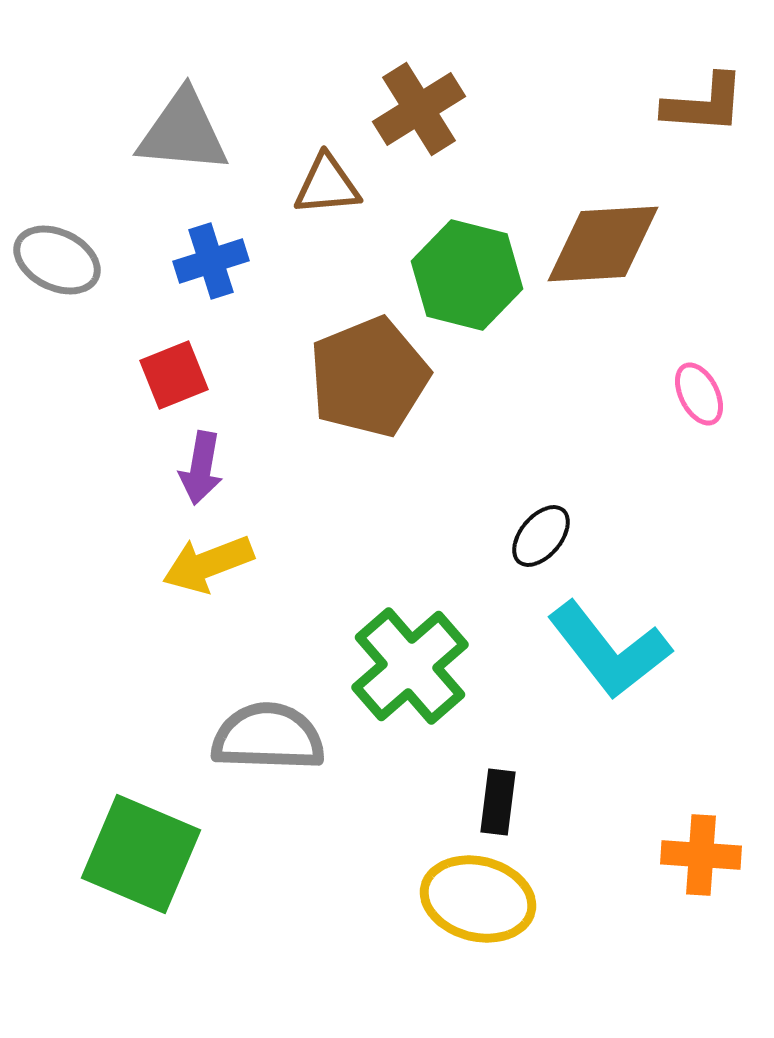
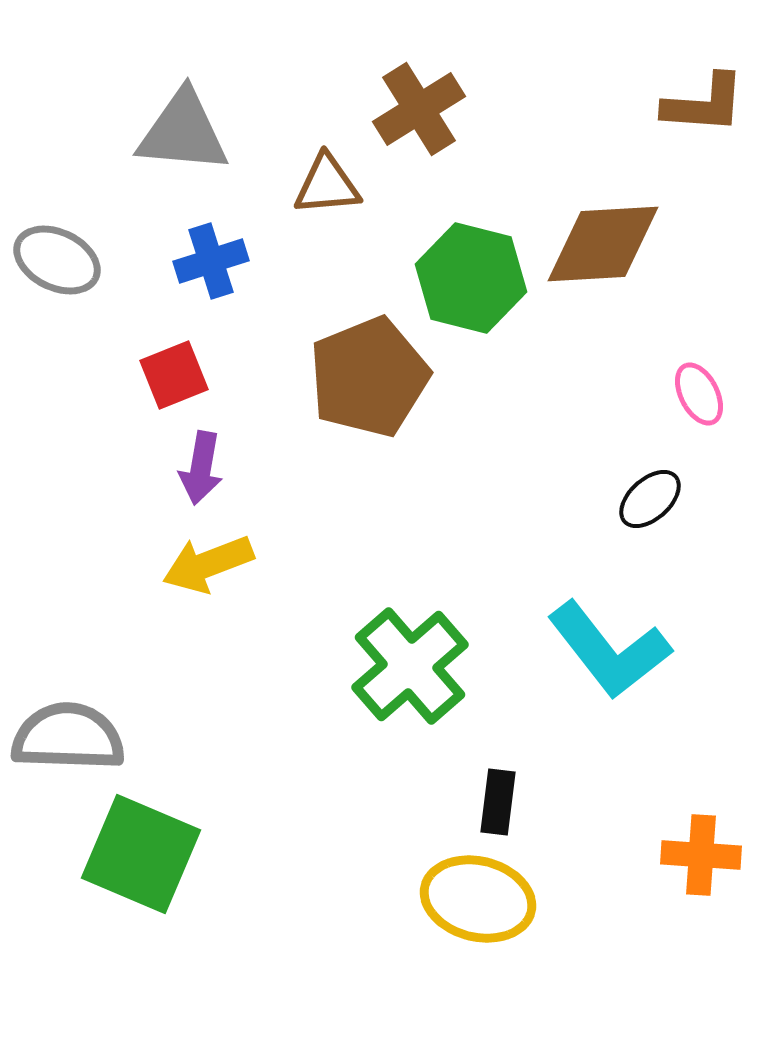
green hexagon: moved 4 px right, 3 px down
black ellipse: moved 109 px right, 37 px up; rotated 8 degrees clockwise
gray semicircle: moved 200 px left
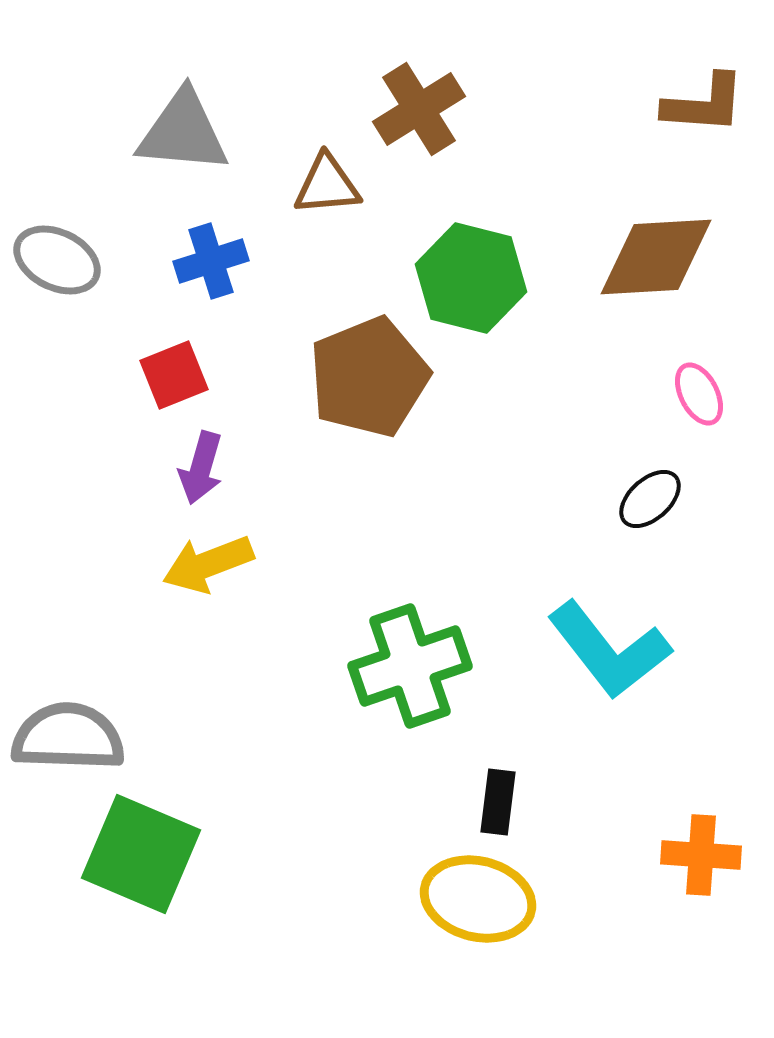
brown diamond: moved 53 px right, 13 px down
purple arrow: rotated 6 degrees clockwise
green cross: rotated 22 degrees clockwise
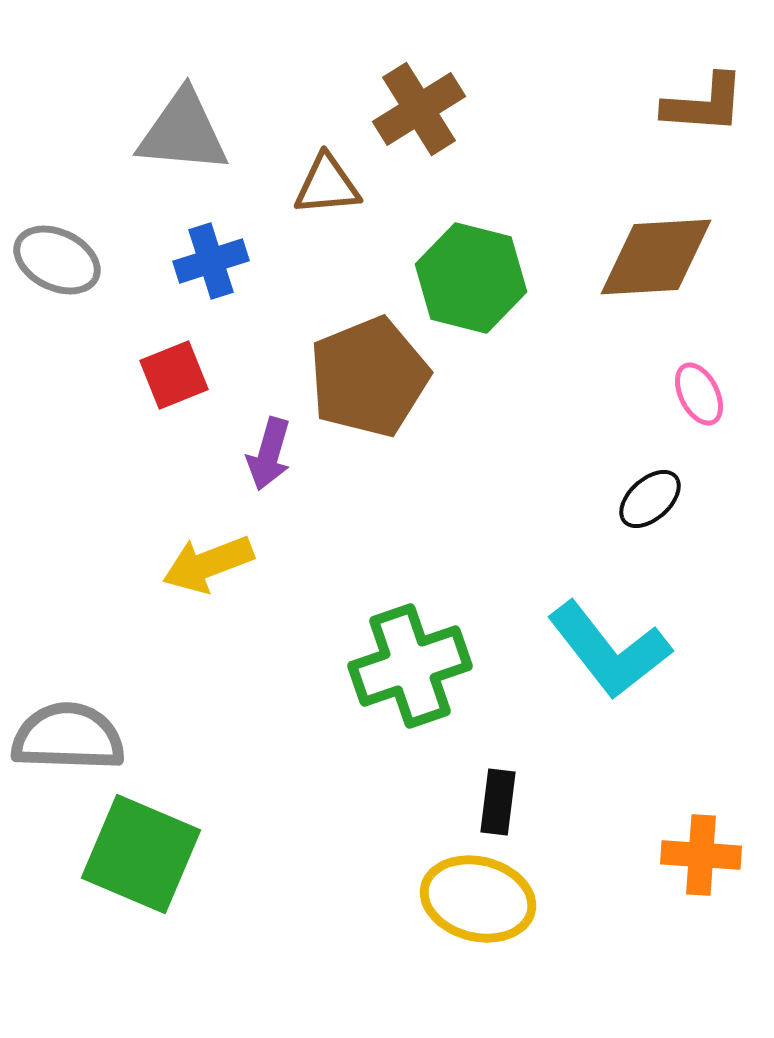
purple arrow: moved 68 px right, 14 px up
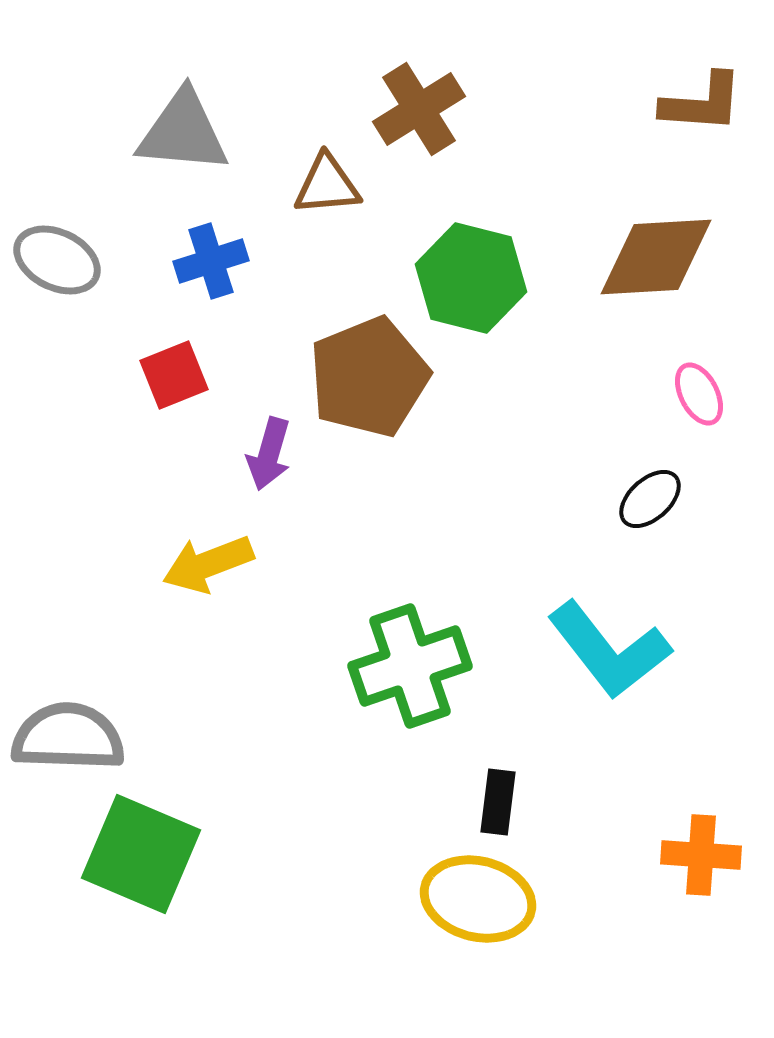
brown L-shape: moved 2 px left, 1 px up
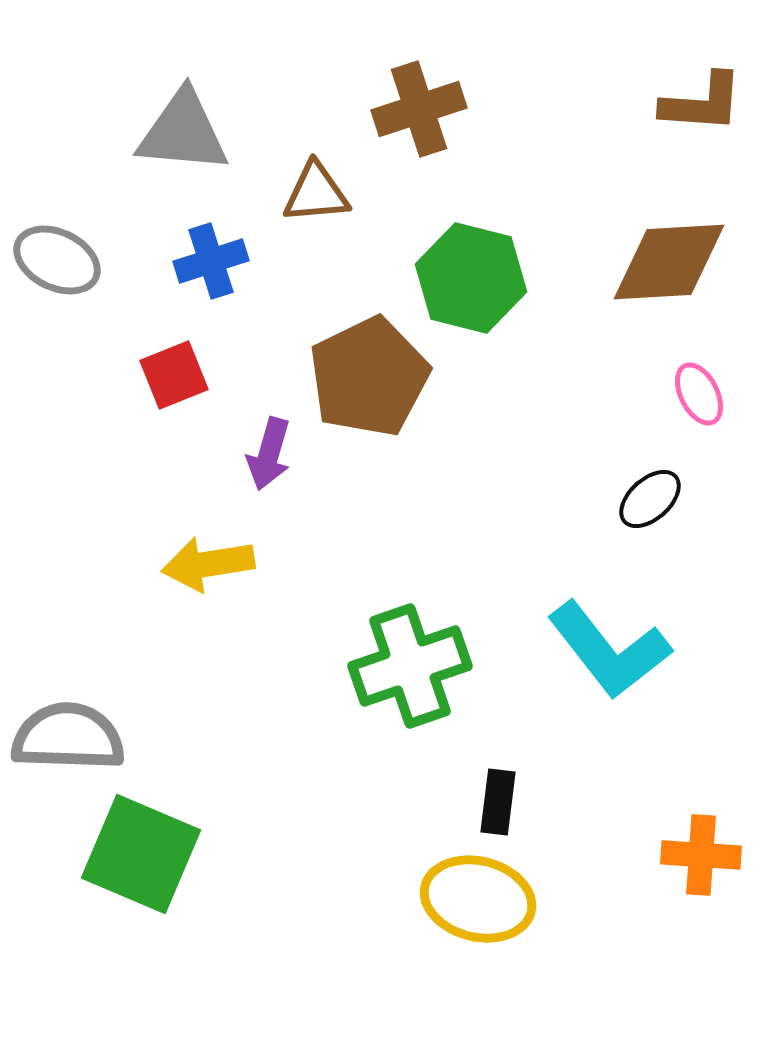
brown cross: rotated 14 degrees clockwise
brown triangle: moved 11 px left, 8 px down
brown diamond: moved 13 px right, 5 px down
brown pentagon: rotated 4 degrees counterclockwise
yellow arrow: rotated 12 degrees clockwise
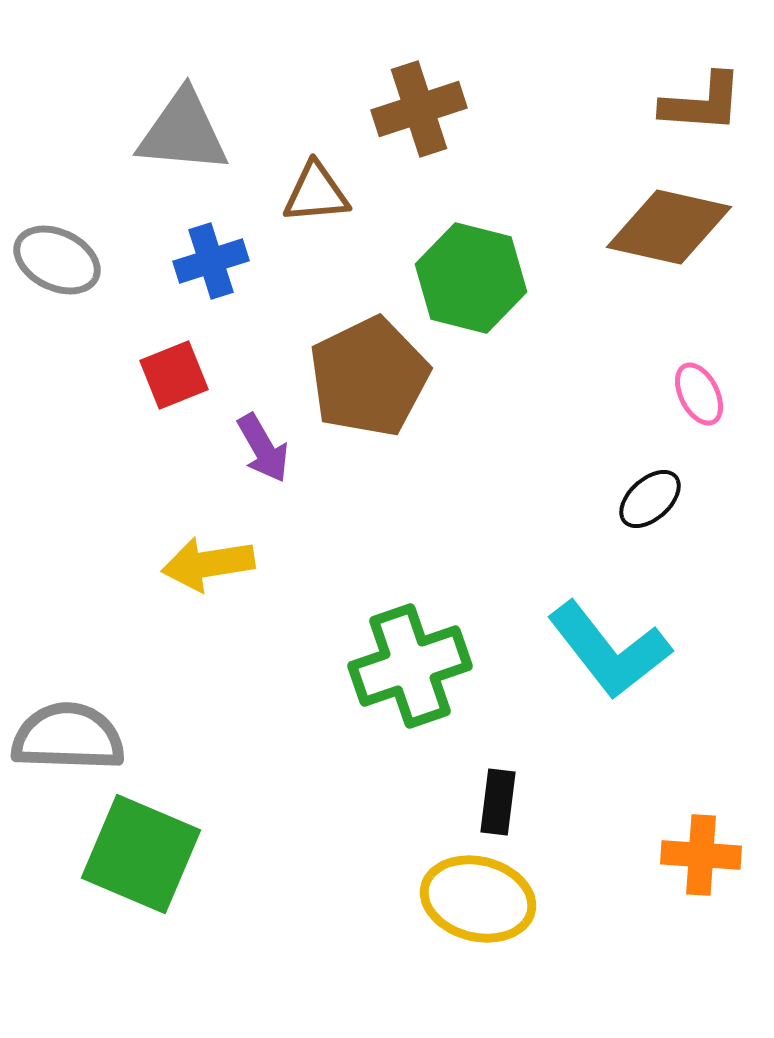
brown diamond: moved 35 px up; rotated 16 degrees clockwise
purple arrow: moved 6 px left, 6 px up; rotated 46 degrees counterclockwise
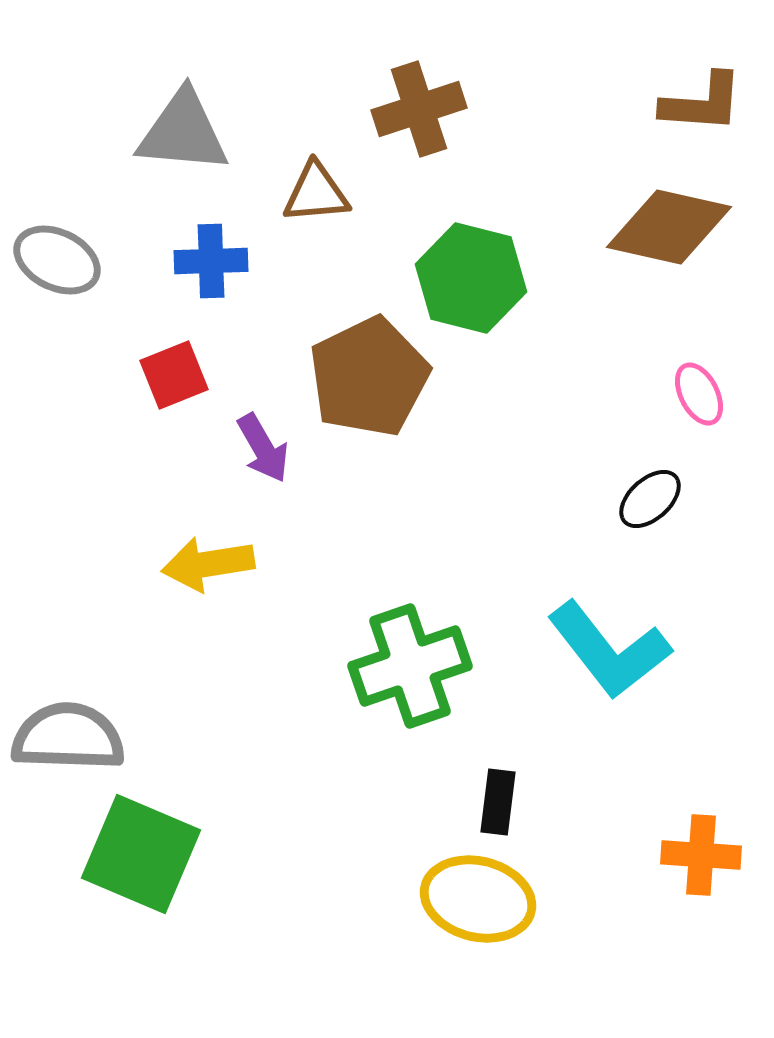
blue cross: rotated 16 degrees clockwise
